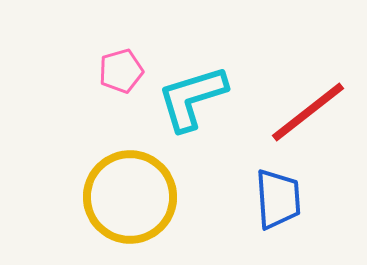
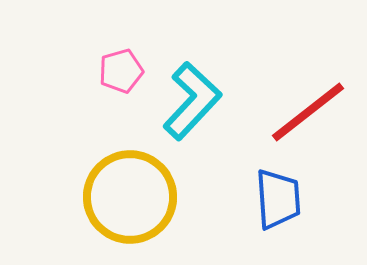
cyan L-shape: moved 3 px down; rotated 150 degrees clockwise
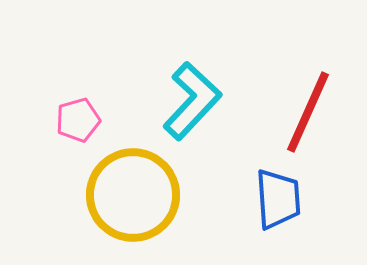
pink pentagon: moved 43 px left, 49 px down
red line: rotated 28 degrees counterclockwise
yellow circle: moved 3 px right, 2 px up
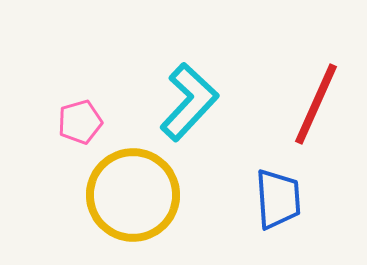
cyan L-shape: moved 3 px left, 1 px down
red line: moved 8 px right, 8 px up
pink pentagon: moved 2 px right, 2 px down
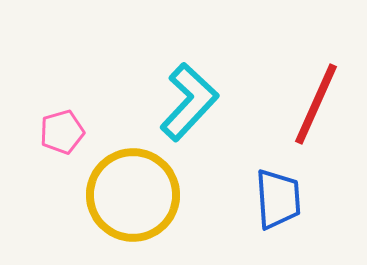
pink pentagon: moved 18 px left, 10 px down
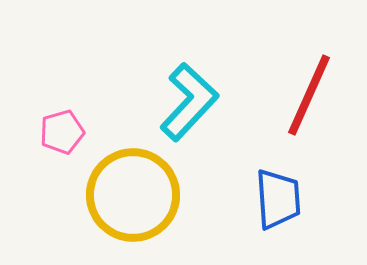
red line: moved 7 px left, 9 px up
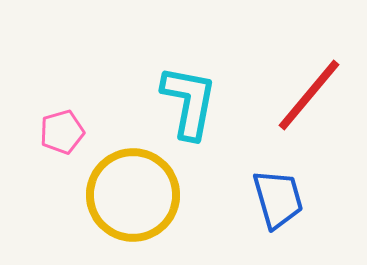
red line: rotated 16 degrees clockwise
cyan L-shape: rotated 32 degrees counterclockwise
blue trapezoid: rotated 12 degrees counterclockwise
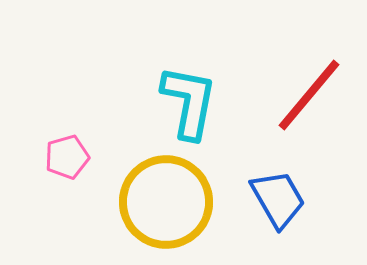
pink pentagon: moved 5 px right, 25 px down
yellow circle: moved 33 px right, 7 px down
blue trapezoid: rotated 14 degrees counterclockwise
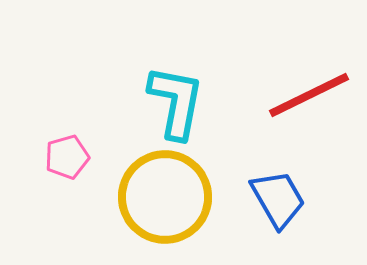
red line: rotated 24 degrees clockwise
cyan L-shape: moved 13 px left
yellow circle: moved 1 px left, 5 px up
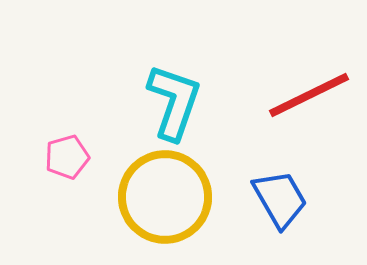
cyan L-shape: moved 2 px left; rotated 8 degrees clockwise
blue trapezoid: moved 2 px right
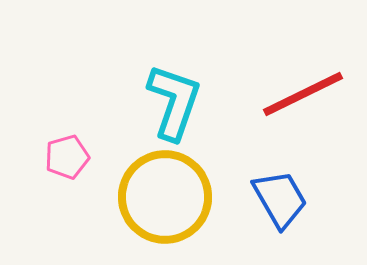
red line: moved 6 px left, 1 px up
